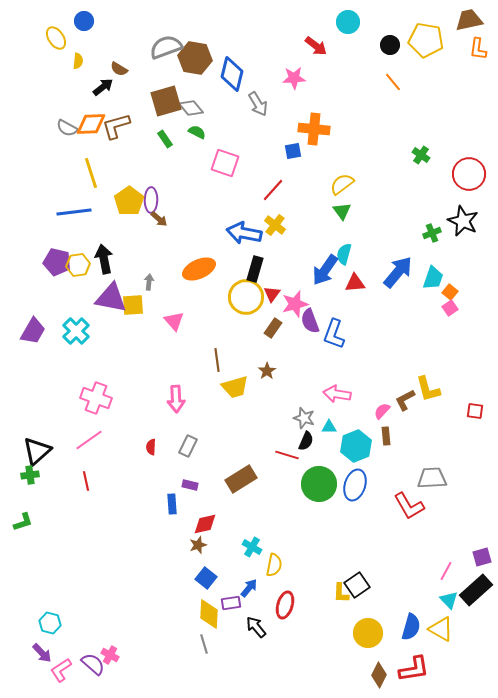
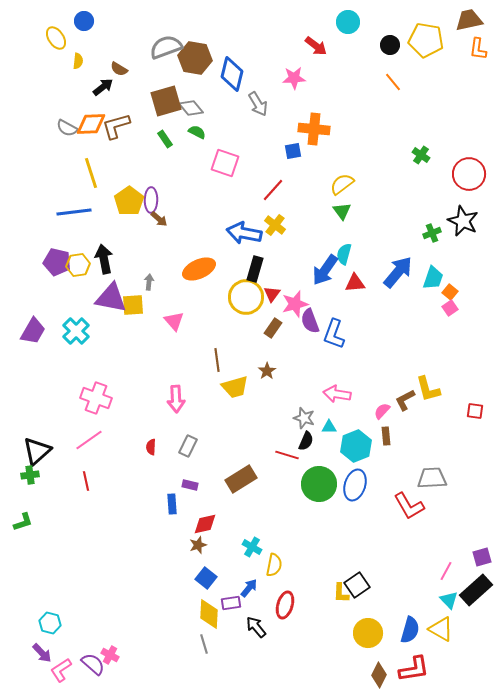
blue semicircle at (411, 627): moved 1 px left, 3 px down
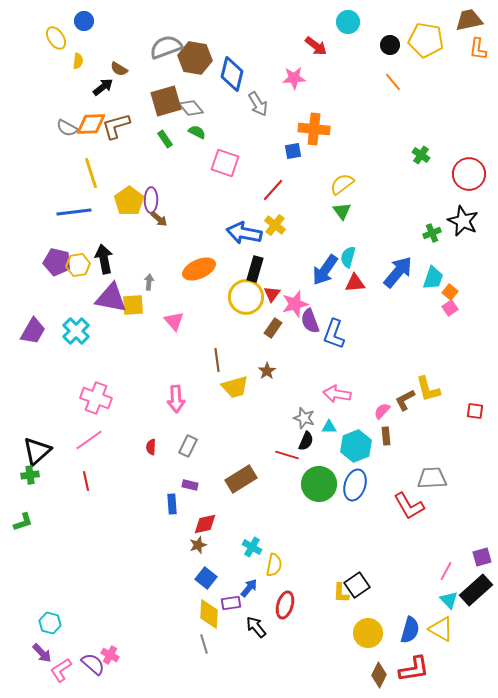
cyan semicircle at (344, 254): moved 4 px right, 3 px down
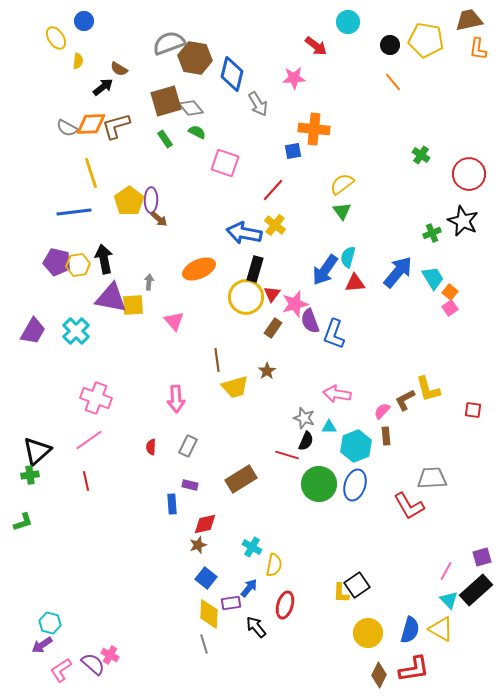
gray semicircle at (166, 47): moved 3 px right, 4 px up
cyan trapezoid at (433, 278): rotated 50 degrees counterclockwise
red square at (475, 411): moved 2 px left, 1 px up
purple arrow at (42, 653): moved 8 px up; rotated 100 degrees clockwise
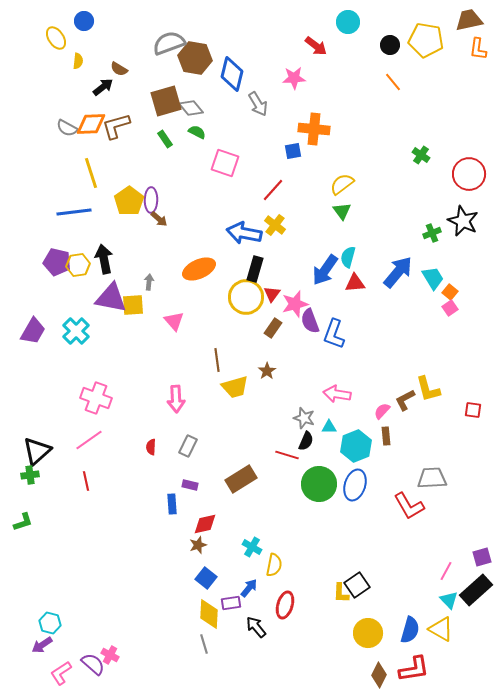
pink L-shape at (61, 670): moved 3 px down
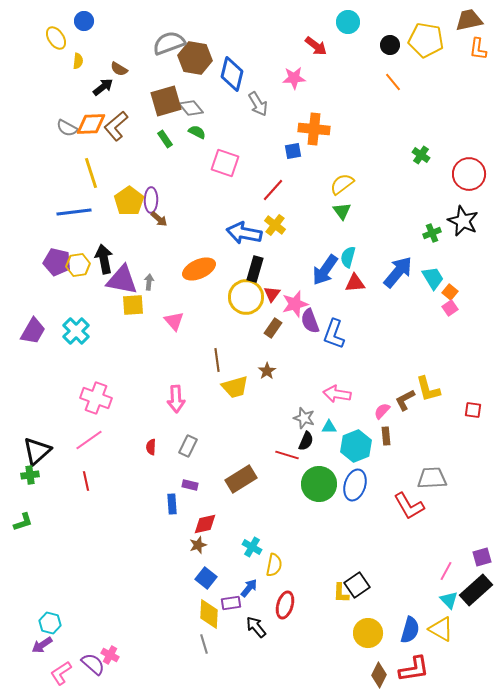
brown L-shape at (116, 126): rotated 24 degrees counterclockwise
purple triangle at (111, 298): moved 11 px right, 18 px up
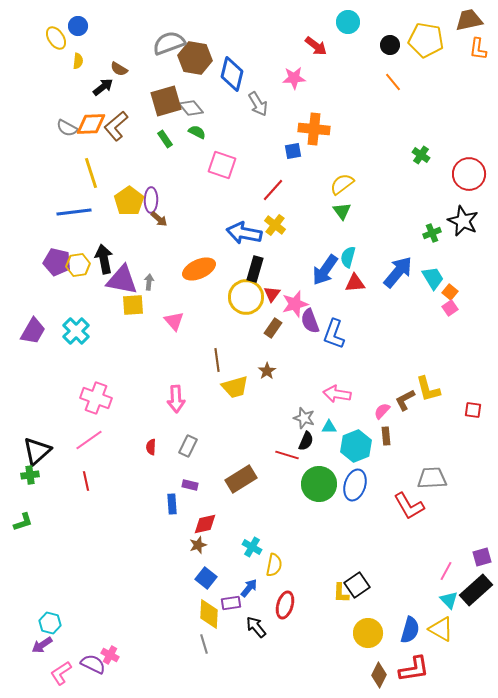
blue circle at (84, 21): moved 6 px left, 5 px down
pink square at (225, 163): moved 3 px left, 2 px down
purple semicircle at (93, 664): rotated 15 degrees counterclockwise
